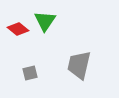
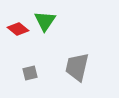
gray trapezoid: moved 2 px left, 2 px down
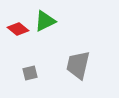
green triangle: rotated 30 degrees clockwise
gray trapezoid: moved 1 px right, 2 px up
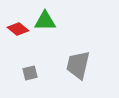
green triangle: rotated 25 degrees clockwise
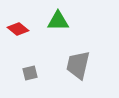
green triangle: moved 13 px right
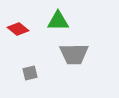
gray trapezoid: moved 4 px left, 11 px up; rotated 104 degrees counterclockwise
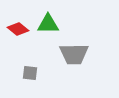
green triangle: moved 10 px left, 3 px down
gray square: rotated 21 degrees clockwise
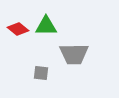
green triangle: moved 2 px left, 2 px down
gray square: moved 11 px right
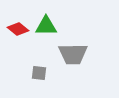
gray trapezoid: moved 1 px left
gray square: moved 2 px left
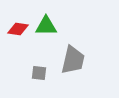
red diamond: rotated 30 degrees counterclockwise
gray trapezoid: moved 6 px down; rotated 76 degrees counterclockwise
